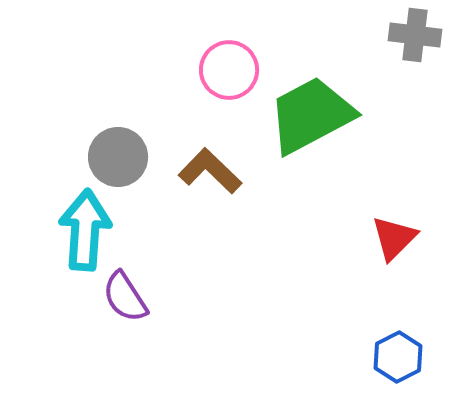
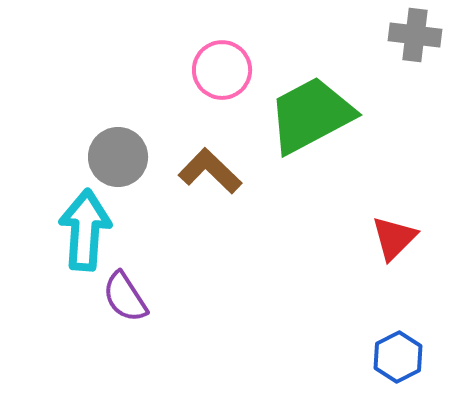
pink circle: moved 7 px left
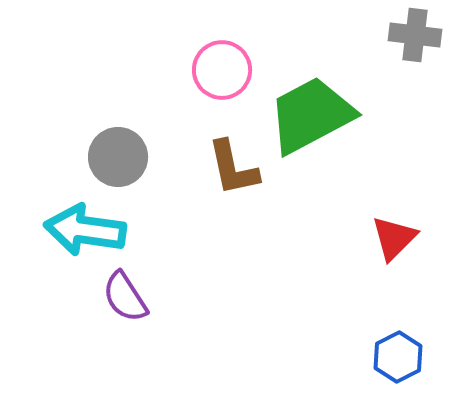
brown L-shape: moved 23 px right, 3 px up; rotated 146 degrees counterclockwise
cyan arrow: rotated 86 degrees counterclockwise
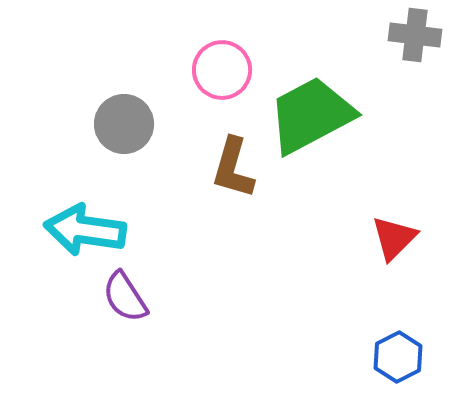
gray circle: moved 6 px right, 33 px up
brown L-shape: rotated 28 degrees clockwise
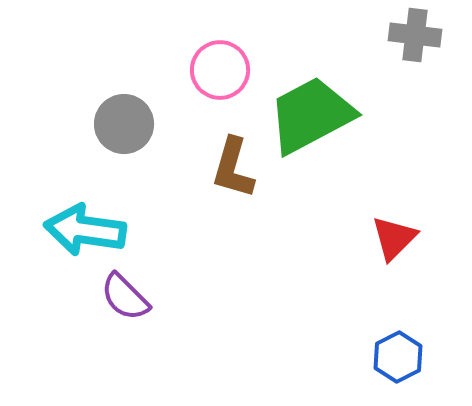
pink circle: moved 2 px left
purple semicircle: rotated 12 degrees counterclockwise
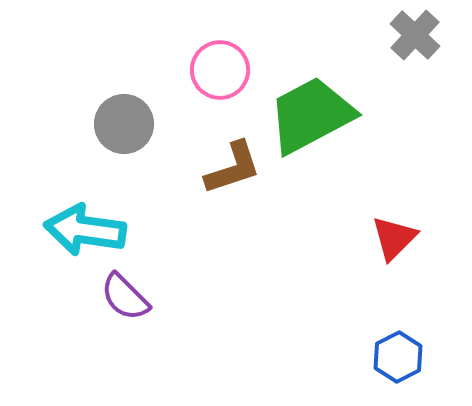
gray cross: rotated 36 degrees clockwise
brown L-shape: rotated 124 degrees counterclockwise
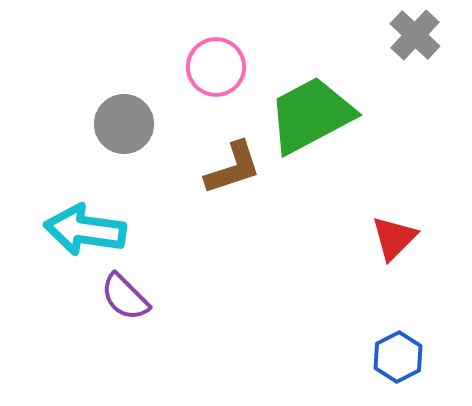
pink circle: moved 4 px left, 3 px up
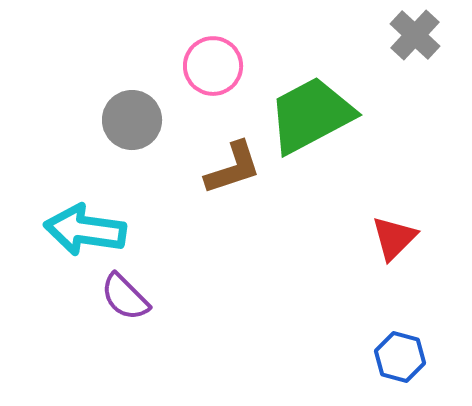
pink circle: moved 3 px left, 1 px up
gray circle: moved 8 px right, 4 px up
blue hexagon: moved 2 px right; rotated 18 degrees counterclockwise
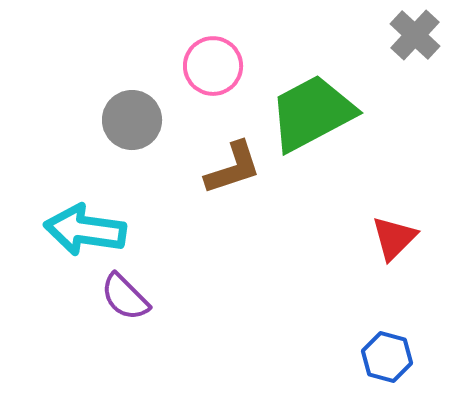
green trapezoid: moved 1 px right, 2 px up
blue hexagon: moved 13 px left
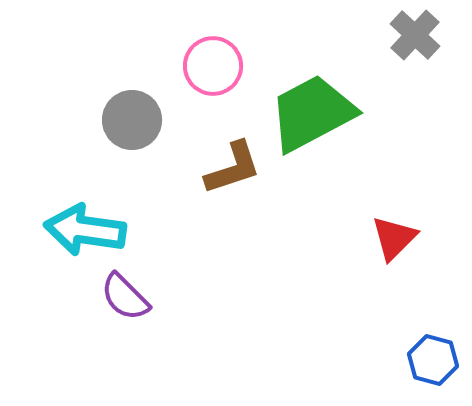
blue hexagon: moved 46 px right, 3 px down
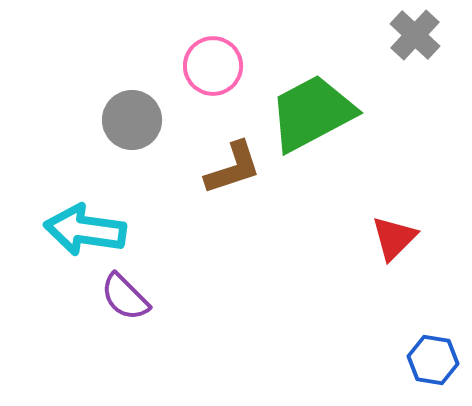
blue hexagon: rotated 6 degrees counterclockwise
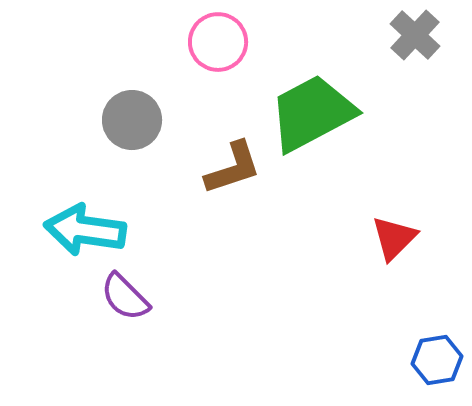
pink circle: moved 5 px right, 24 px up
blue hexagon: moved 4 px right; rotated 18 degrees counterclockwise
